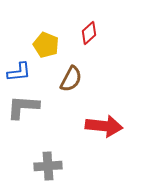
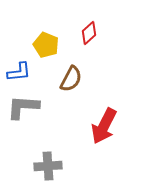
red arrow: rotated 111 degrees clockwise
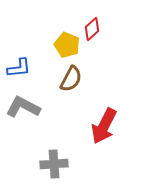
red diamond: moved 3 px right, 4 px up
yellow pentagon: moved 21 px right
blue L-shape: moved 4 px up
gray L-shape: rotated 24 degrees clockwise
gray cross: moved 6 px right, 2 px up
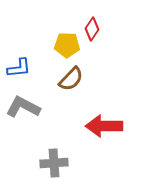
red diamond: rotated 15 degrees counterclockwise
yellow pentagon: rotated 20 degrees counterclockwise
brown semicircle: rotated 16 degrees clockwise
red arrow: rotated 63 degrees clockwise
gray cross: moved 1 px up
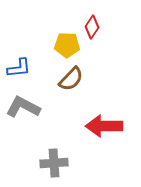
red diamond: moved 2 px up
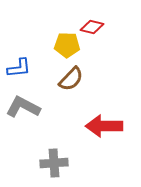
red diamond: rotated 70 degrees clockwise
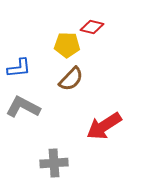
red arrow: rotated 33 degrees counterclockwise
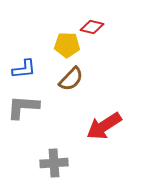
blue L-shape: moved 5 px right, 1 px down
gray L-shape: rotated 24 degrees counterclockwise
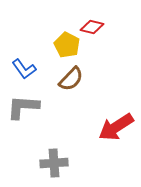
yellow pentagon: rotated 25 degrees clockwise
blue L-shape: rotated 60 degrees clockwise
red arrow: moved 12 px right, 1 px down
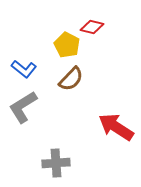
blue L-shape: rotated 15 degrees counterclockwise
gray L-shape: rotated 36 degrees counterclockwise
red arrow: rotated 66 degrees clockwise
gray cross: moved 2 px right
